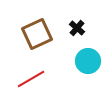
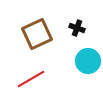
black cross: rotated 21 degrees counterclockwise
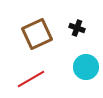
cyan circle: moved 2 px left, 6 px down
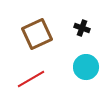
black cross: moved 5 px right
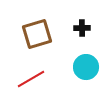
black cross: rotated 21 degrees counterclockwise
brown square: rotated 8 degrees clockwise
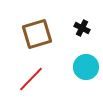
black cross: rotated 28 degrees clockwise
red line: rotated 16 degrees counterclockwise
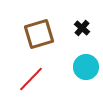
black cross: rotated 14 degrees clockwise
brown square: moved 2 px right
